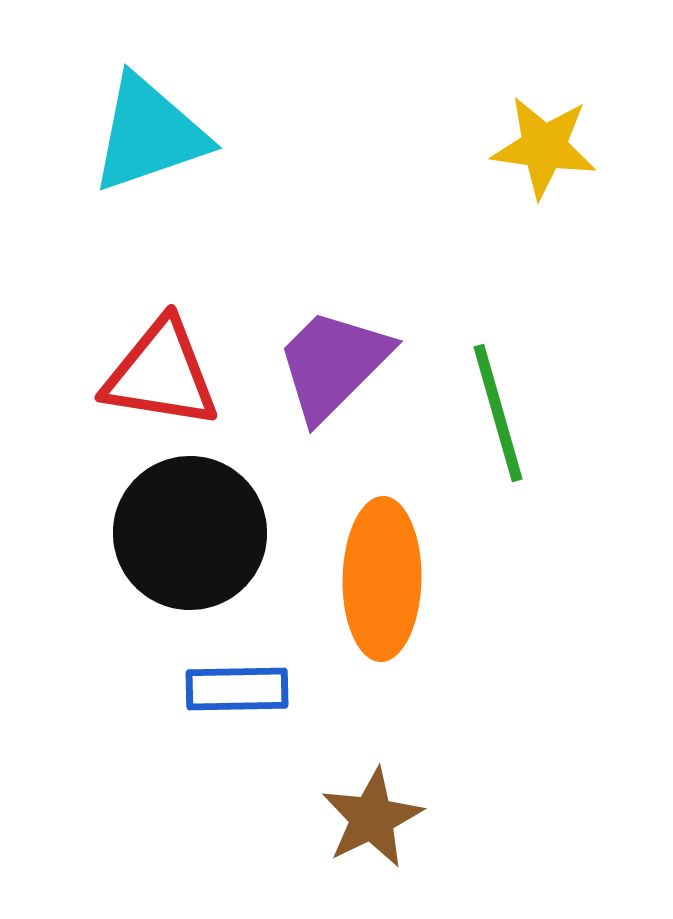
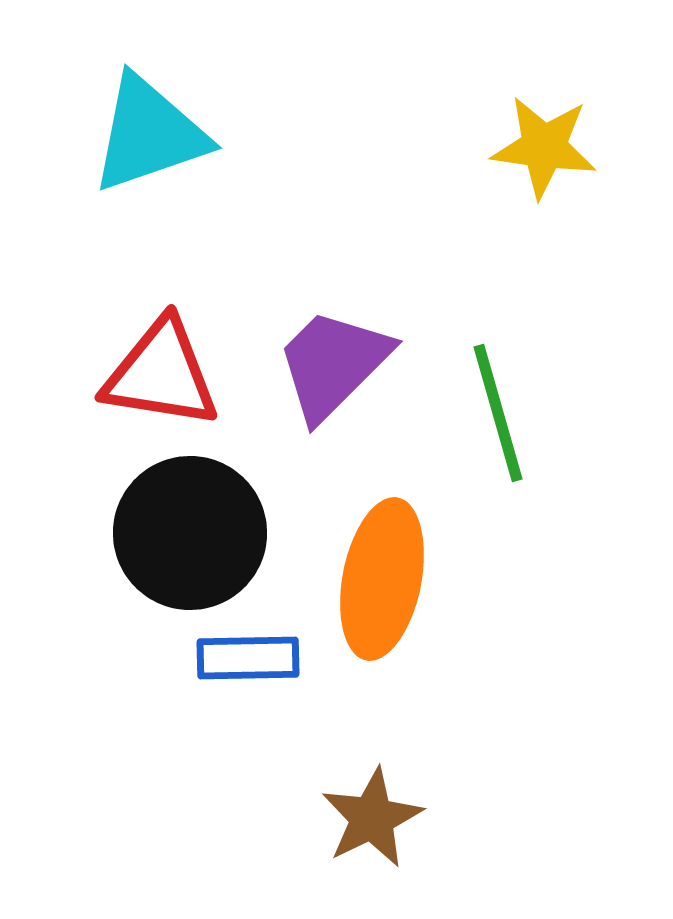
orange ellipse: rotated 10 degrees clockwise
blue rectangle: moved 11 px right, 31 px up
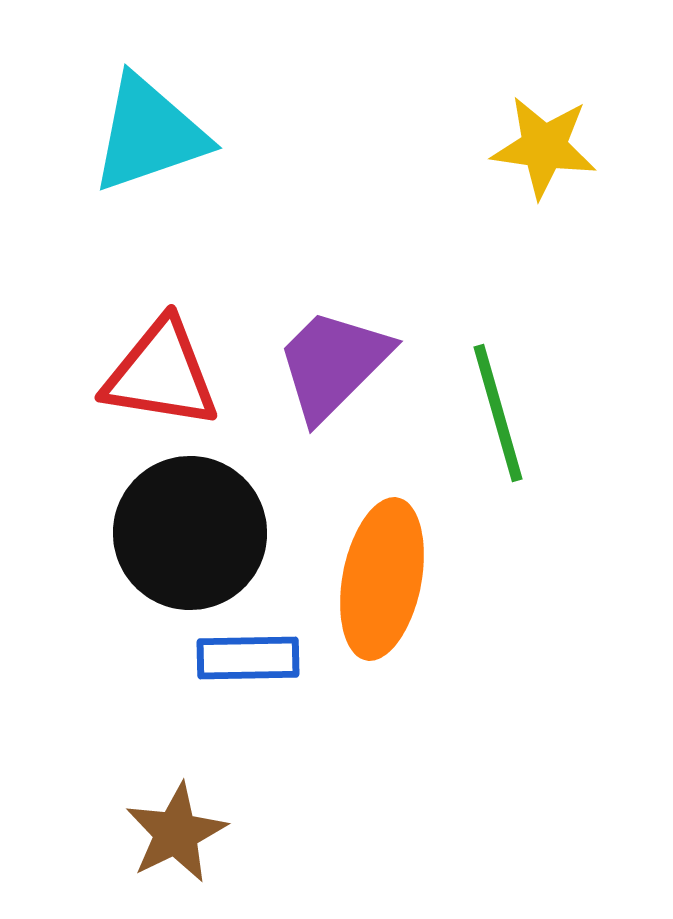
brown star: moved 196 px left, 15 px down
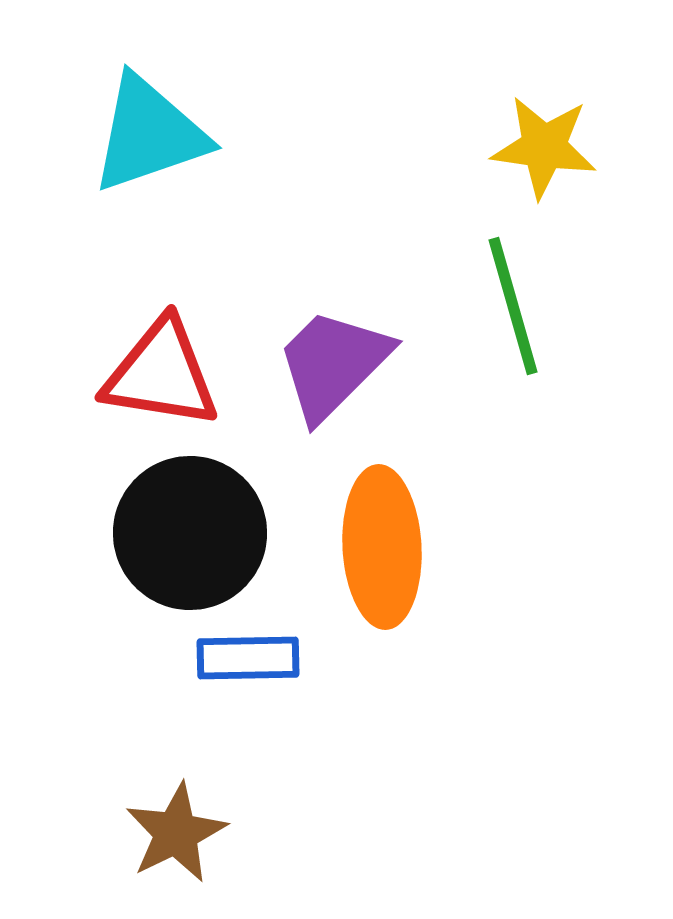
green line: moved 15 px right, 107 px up
orange ellipse: moved 32 px up; rotated 14 degrees counterclockwise
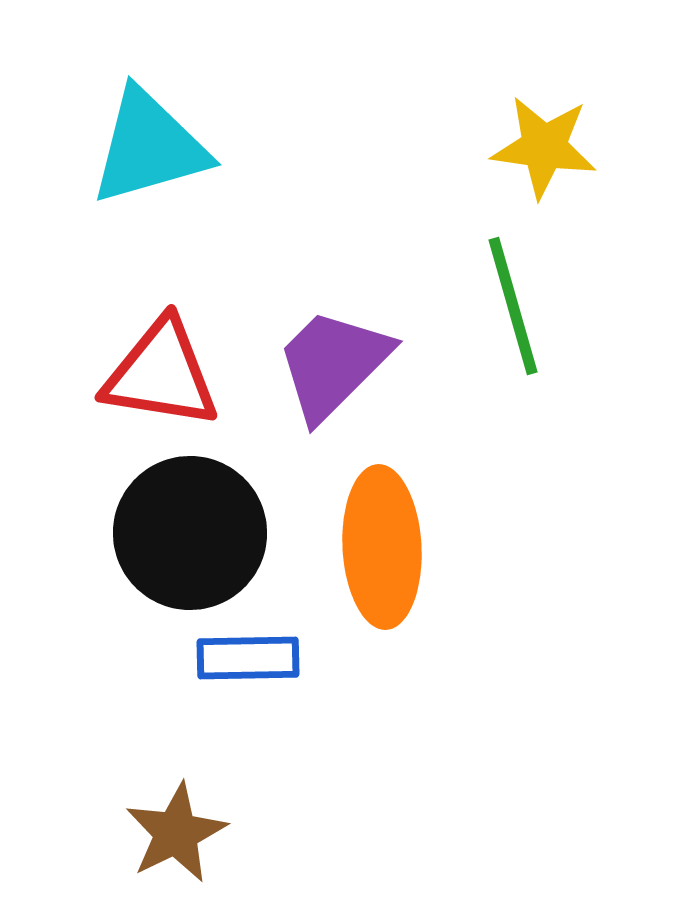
cyan triangle: moved 13 px down; rotated 3 degrees clockwise
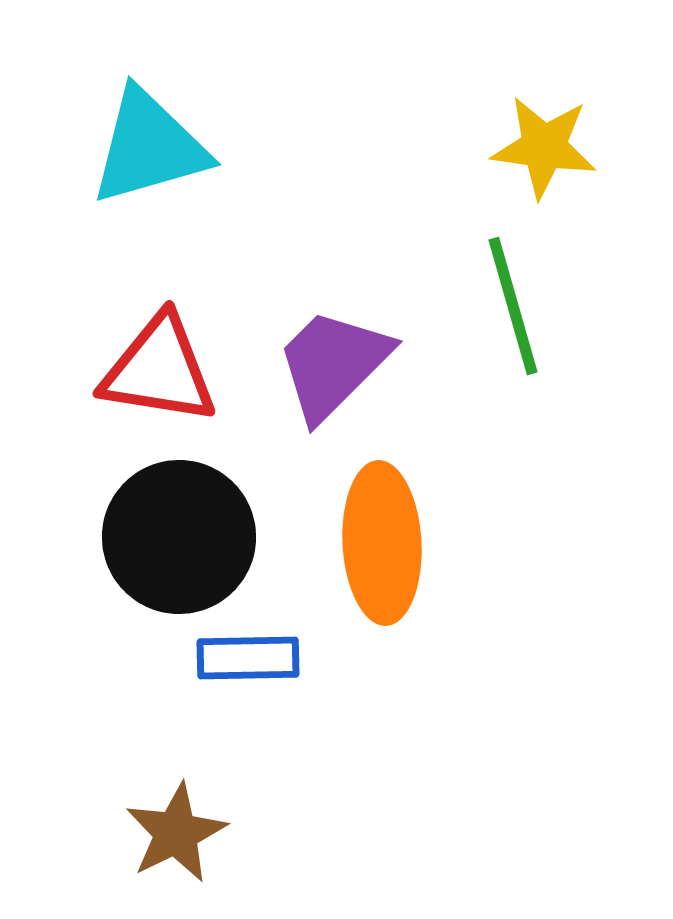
red triangle: moved 2 px left, 4 px up
black circle: moved 11 px left, 4 px down
orange ellipse: moved 4 px up
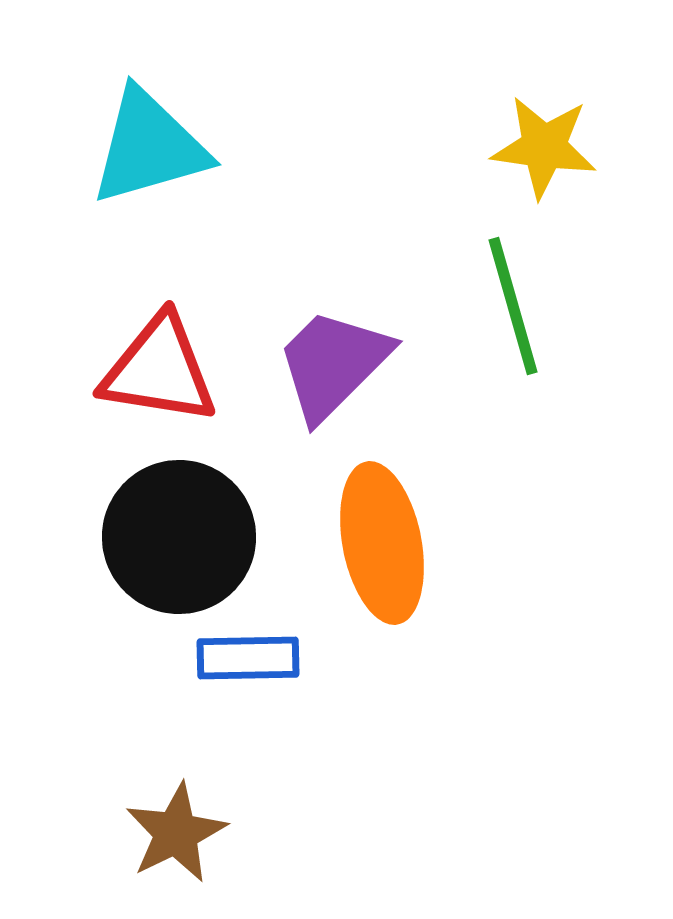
orange ellipse: rotated 8 degrees counterclockwise
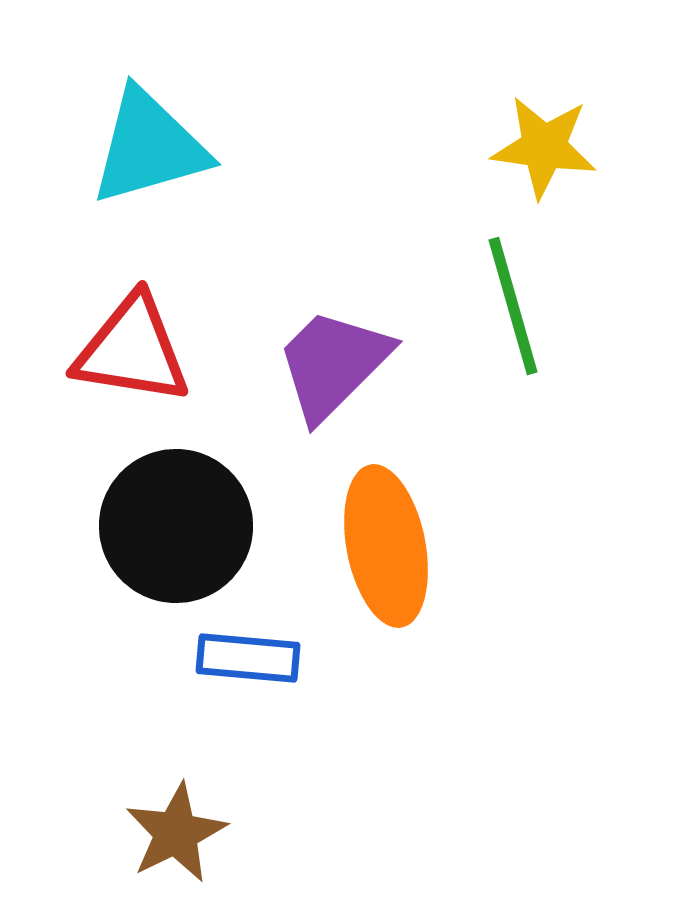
red triangle: moved 27 px left, 20 px up
black circle: moved 3 px left, 11 px up
orange ellipse: moved 4 px right, 3 px down
blue rectangle: rotated 6 degrees clockwise
